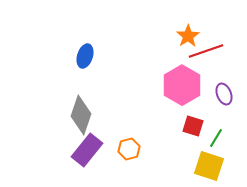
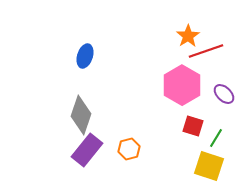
purple ellipse: rotated 25 degrees counterclockwise
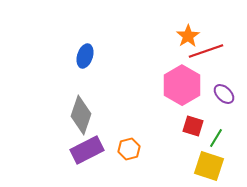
purple rectangle: rotated 24 degrees clockwise
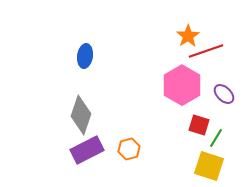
blue ellipse: rotated 10 degrees counterclockwise
red square: moved 6 px right, 1 px up
